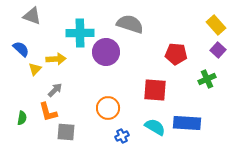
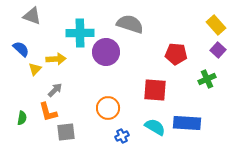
gray square: rotated 12 degrees counterclockwise
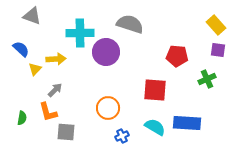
purple square: rotated 35 degrees counterclockwise
red pentagon: moved 1 px right, 2 px down
gray square: rotated 12 degrees clockwise
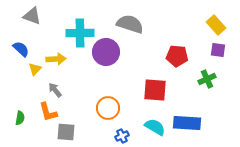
gray arrow: rotated 84 degrees counterclockwise
green semicircle: moved 2 px left
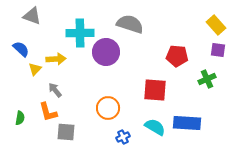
blue cross: moved 1 px right, 1 px down
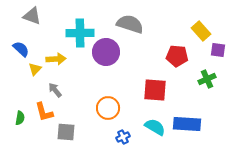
yellow rectangle: moved 15 px left, 6 px down
orange L-shape: moved 4 px left
blue rectangle: moved 1 px down
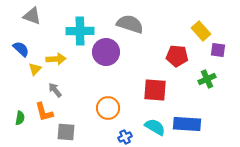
cyan cross: moved 2 px up
blue cross: moved 2 px right
